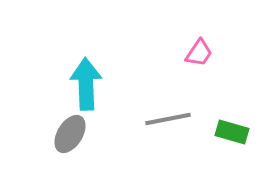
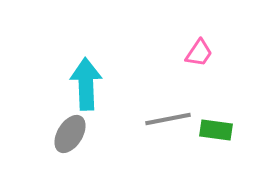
green rectangle: moved 16 px left, 2 px up; rotated 8 degrees counterclockwise
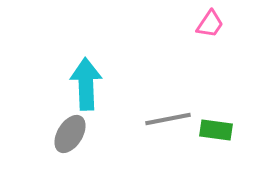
pink trapezoid: moved 11 px right, 29 px up
